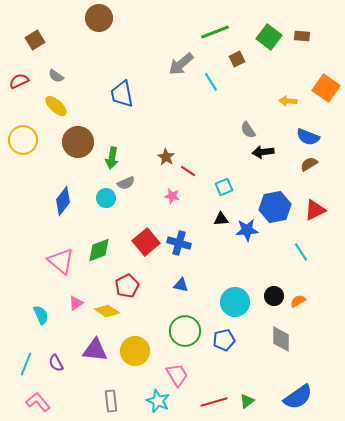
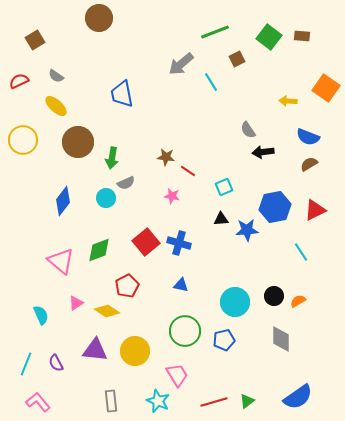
brown star at (166, 157): rotated 24 degrees counterclockwise
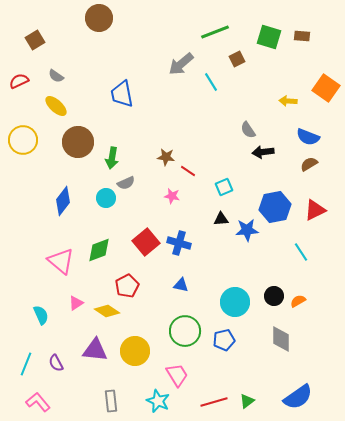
green square at (269, 37): rotated 20 degrees counterclockwise
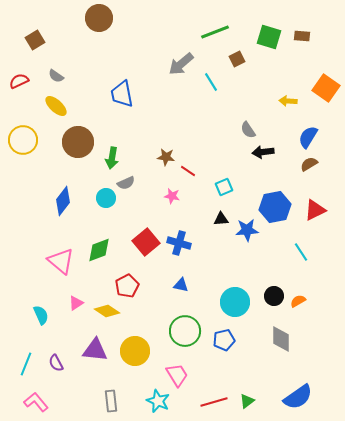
blue semicircle at (308, 137): rotated 100 degrees clockwise
pink L-shape at (38, 402): moved 2 px left
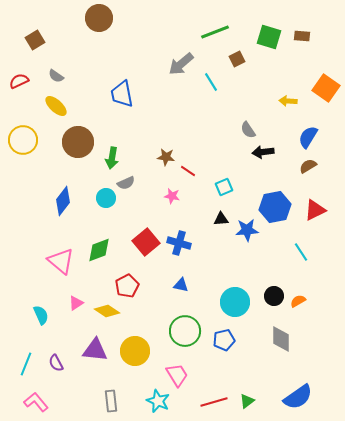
brown semicircle at (309, 164): moved 1 px left, 2 px down
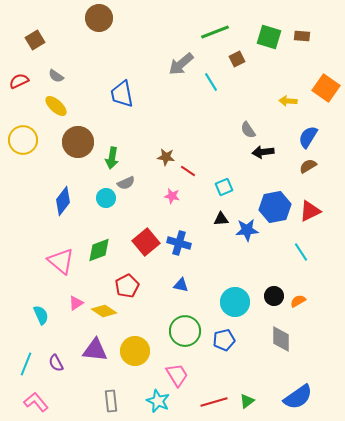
red triangle at (315, 210): moved 5 px left, 1 px down
yellow diamond at (107, 311): moved 3 px left
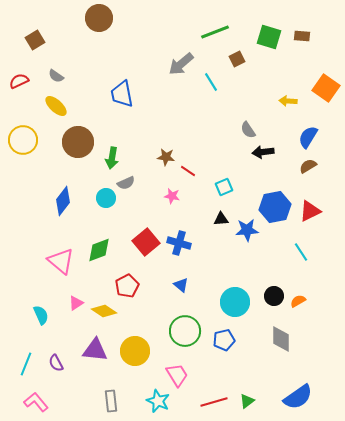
blue triangle at (181, 285): rotated 28 degrees clockwise
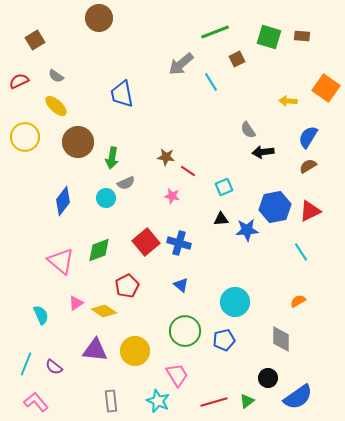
yellow circle at (23, 140): moved 2 px right, 3 px up
black circle at (274, 296): moved 6 px left, 82 px down
purple semicircle at (56, 363): moved 2 px left, 4 px down; rotated 24 degrees counterclockwise
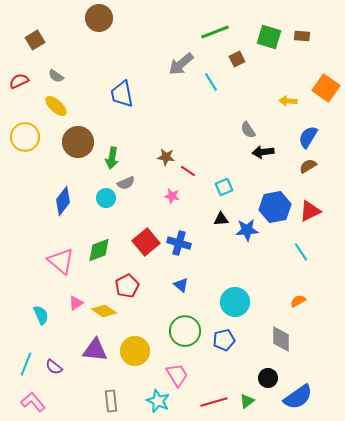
pink L-shape at (36, 402): moved 3 px left
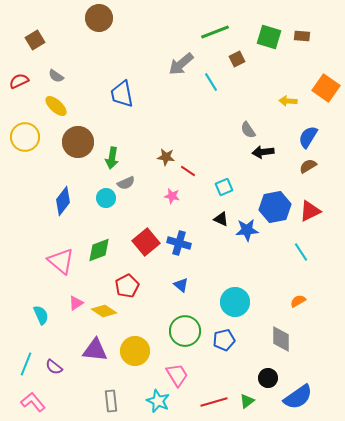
black triangle at (221, 219): rotated 28 degrees clockwise
